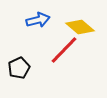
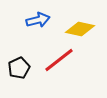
yellow diamond: moved 2 px down; rotated 28 degrees counterclockwise
red line: moved 5 px left, 10 px down; rotated 8 degrees clockwise
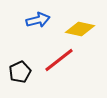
black pentagon: moved 1 px right, 4 px down
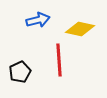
red line: rotated 56 degrees counterclockwise
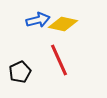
yellow diamond: moved 17 px left, 5 px up
red line: rotated 20 degrees counterclockwise
